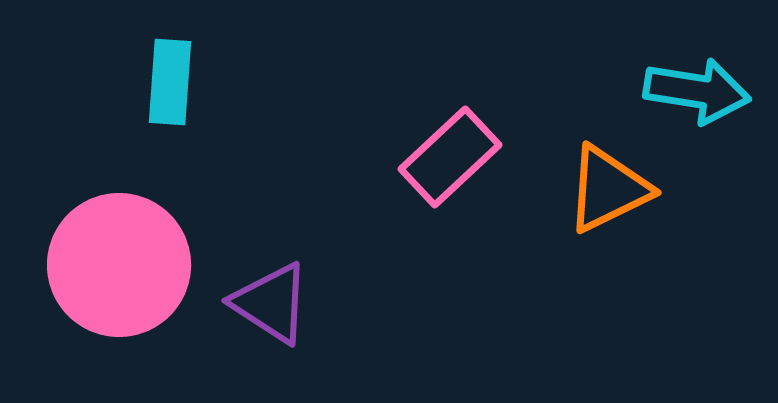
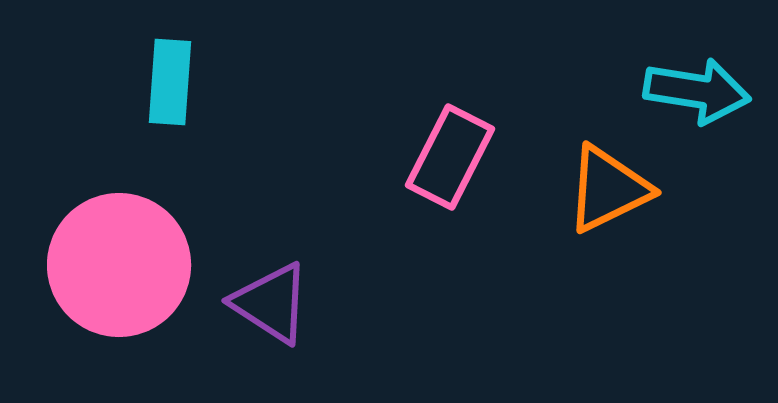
pink rectangle: rotated 20 degrees counterclockwise
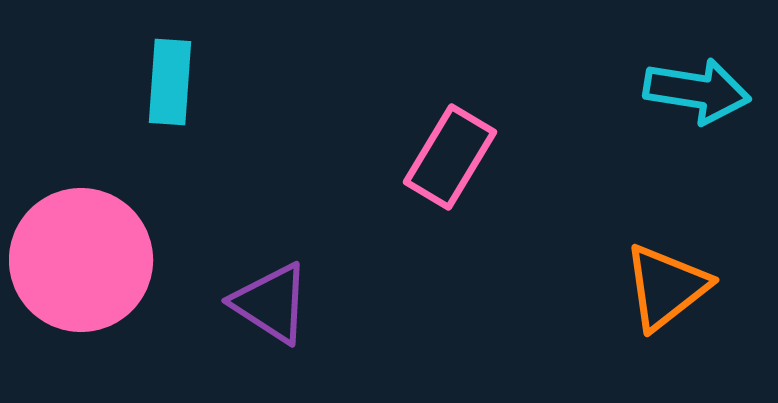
pink rectangle: rotated 4 degrees clockwise
orange triangle: moved 58 px right, 98 px down; rotated 12 degrees counterclockwise
pink circle: moved 38 px left, 5 px up
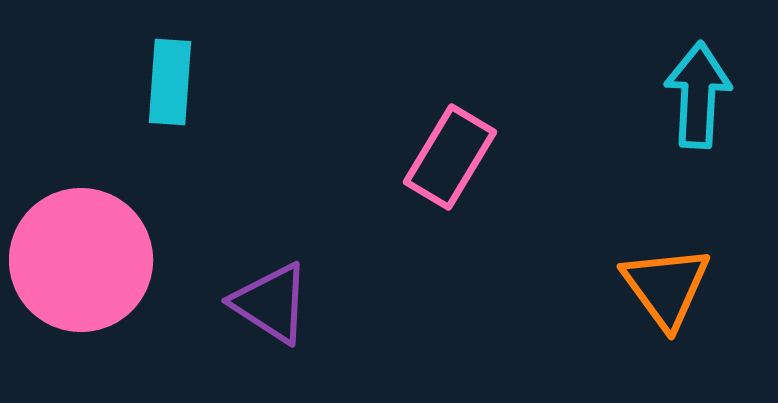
cyan arrow: moved 1 px right, 4 px down; rotated 96 degrees counterclockwise
orange triangle: rotated 28 degrees counterclockwise
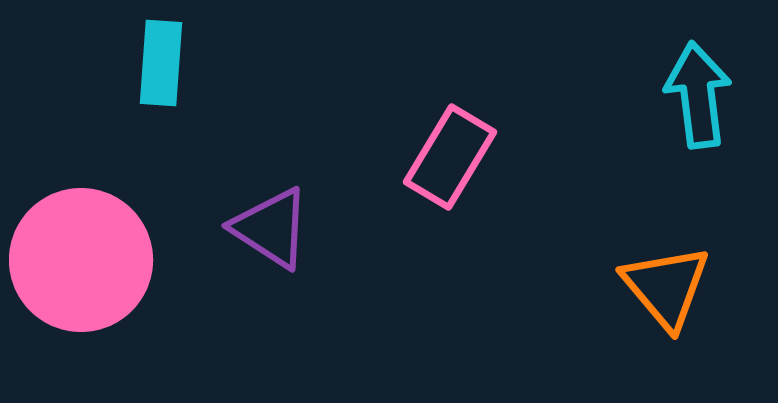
cyan rectangle: moved 9 px left, 19 px up
cyan arrow: rotated 10 degrees counterclockwise
orange triangle: rotated 4 degrees counterclockwise
purple triangle: moved 75 px up
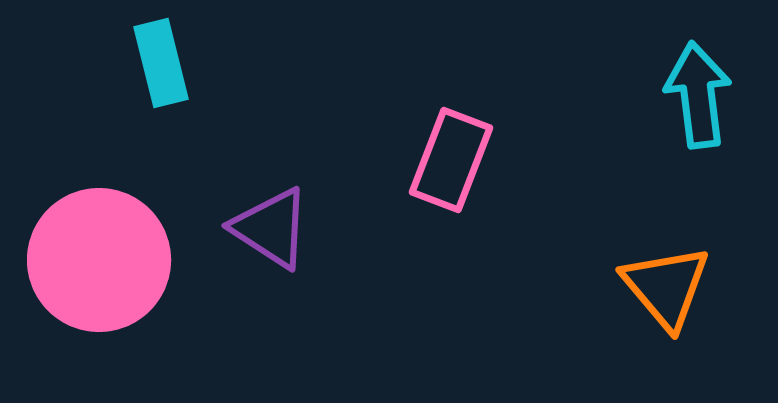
cyan rectangle: rotated 18 degrees counterclockwise
pink rectangle: moved 1 px right, 3 px down; rotated 10 degrees counterclockwise
pink circle: moved 18 px right
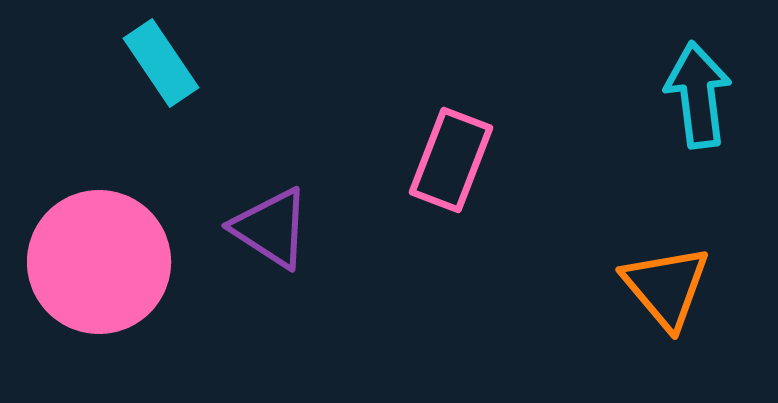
cyan rectangle: rotated 20 degrees counterclockwise
pink circle: moved 2 px down
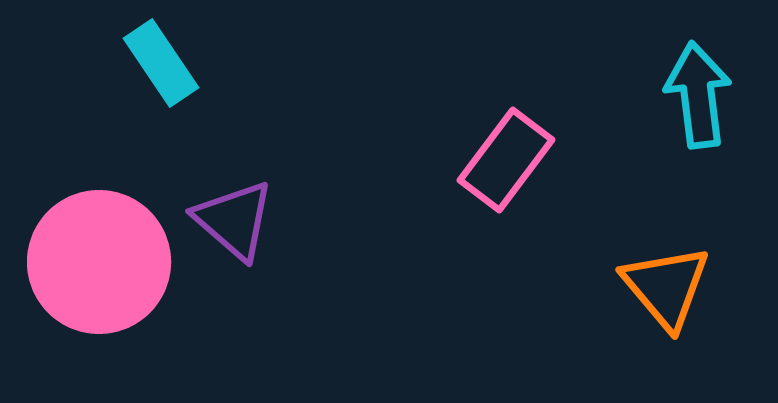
pink rectangle: moved 55 px right; rotated 16 degrees clockwise
purple triangle: moved 37 px left, 8 px up; rotated 8 degrees clockwise
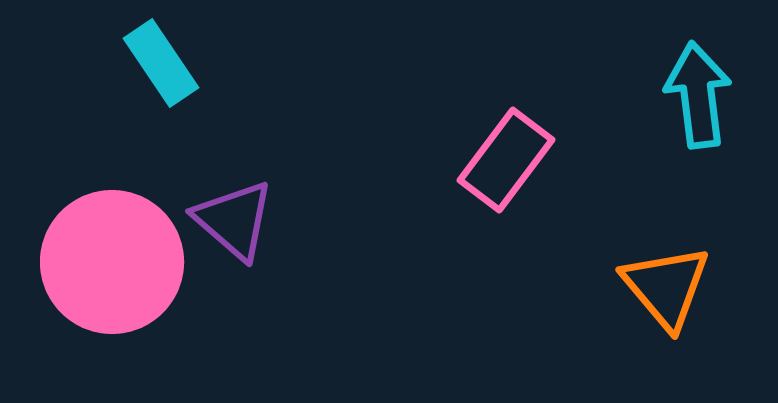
pink circle: moved 13 px right
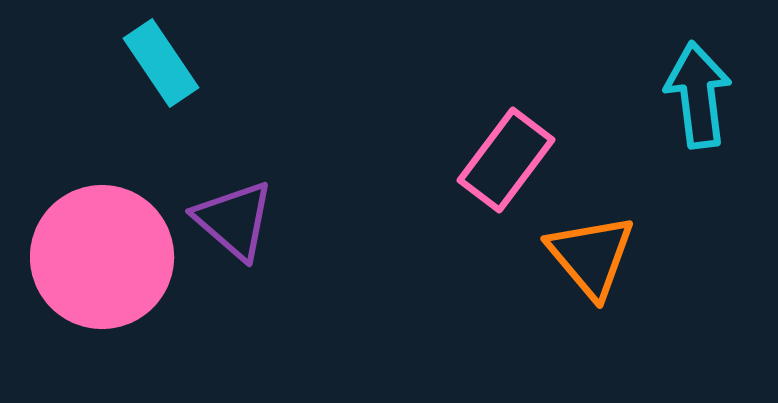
pink circle: moved 10 px left, 5 px up
orange triangle: moved 75 px left, 31 px up
